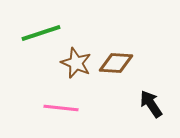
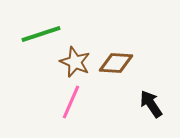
green line: moved 1 px down
brown star: moved 1 px left, 1 px up
pink line: moved 10 px right, 6 px up; rotated 72 degrees counterclockwise
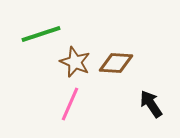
pink line: moved 1 px left, 2 px down
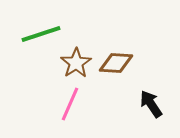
brown star: moved 1 px right, 1 px down; rotated 16 degrees clockwise
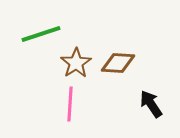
brown diamond: moved 2 px right
pink line: rotated 20 degrees counterclockwise
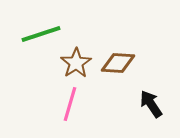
pink line: rotated 12 degrees clockwise
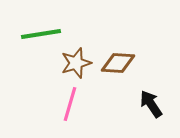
green line: rotated 9 degrees clockwise
brown star: rotated 16 degrees clockwise
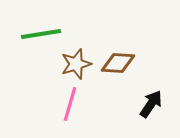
brown star: moved 1 px down
black arrow: rotated 68 degrees clockwise
